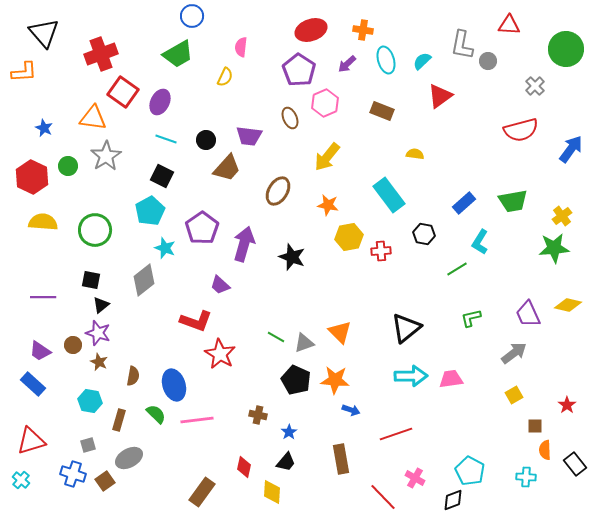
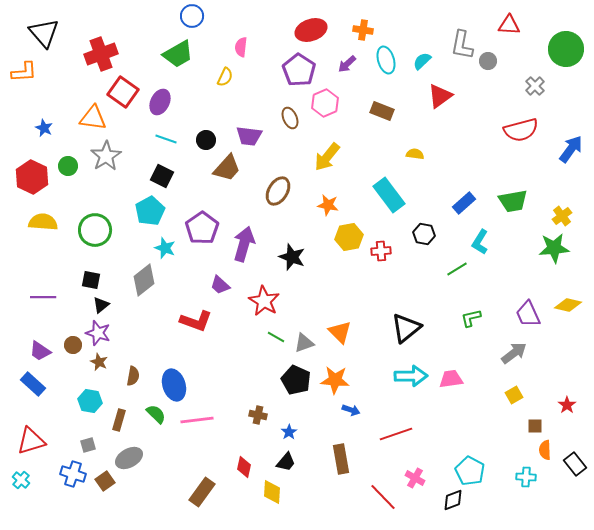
red star at (220, 354): moved 44 px right, 53 px up
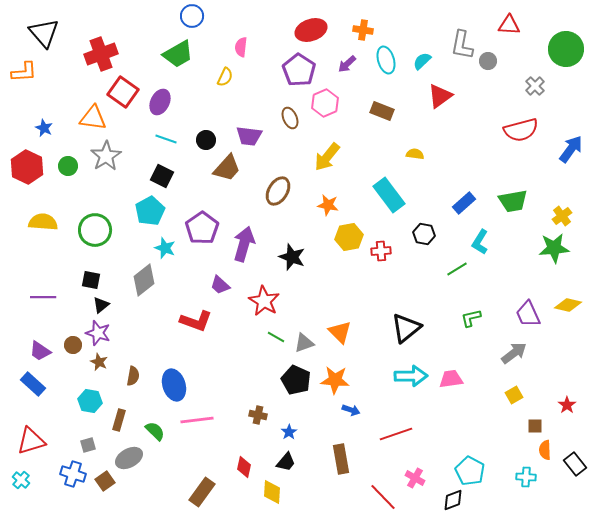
red hexagon at (32, 177): moved 5 px left, 10 px up
green semicircle at (156, 414): moved 1 px left, 17 px down
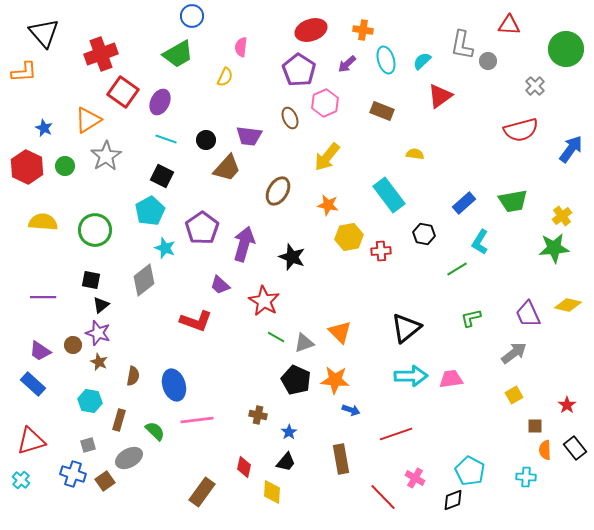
orange triangle at (93, 118): moved 5 px left, 2 px down; rotated 40 degrees counterclockwise
green circle at (68, 166): moved 3 px left
black rectangle at (575, 464): moved 16 px up
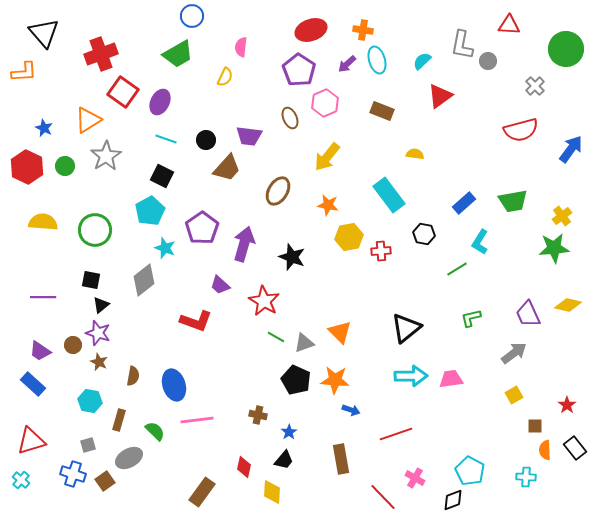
cyan ellipse at (386, 60): moved 9 px left
black trapezoid at (286, 462): moved 2 px left, 2 px up
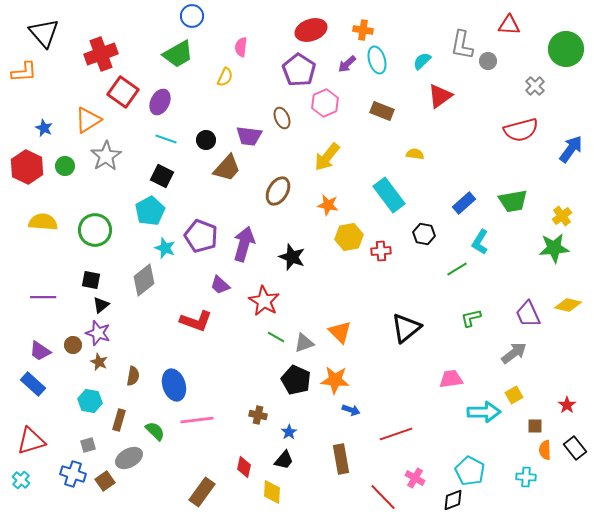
brown ellipse at (290, 118): moved 8 px left
purple pentagon at (202, 228): moved 1 px left, 8 px down; rotated 16 degrees counterclockwise
cyan arrow at (411, 376): moved 73 px right, 36 px down
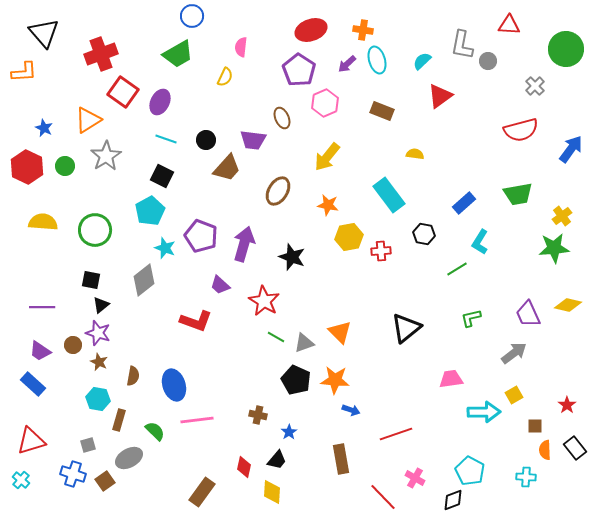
purple trapezoid at (249, 136): moved 4 px right, 4 px down
green trapezoid at (513, 201): moved 5 px right, 7 px up
purple line at (43, 297): moved 1 px left, 10 px down
cyan hexagon at (90, 401): moved 8 px right, 2 px up
black trapezoid at (284, 460): moved 7 px left
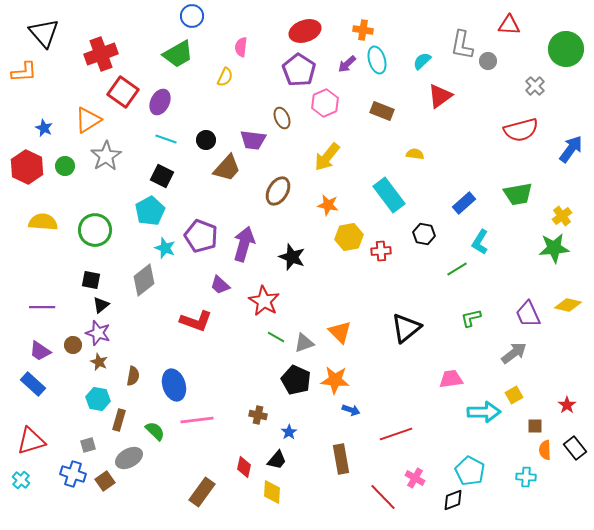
red ellipse at (311, 30): moved 6 px left, 1 px down
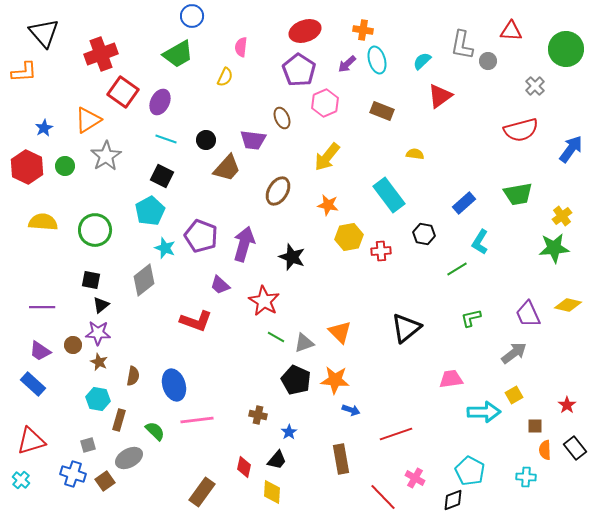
red triangle at (509, 25): moved 2 px right, 6 px down
blue star at (44, 128): rotated 18 degrees clockwise
purple star at (98, 333): rotated 15 degrees counterclockwise
